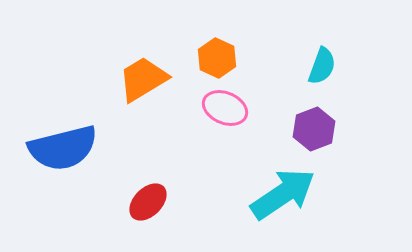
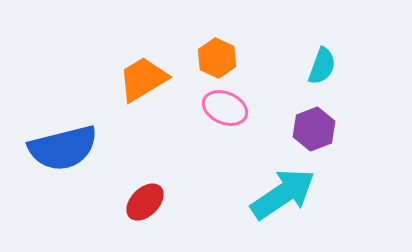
red ellipse: moved 3 px left
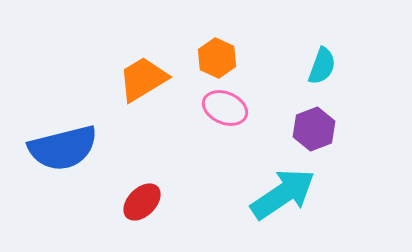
red ellipse: moved 3 px left
